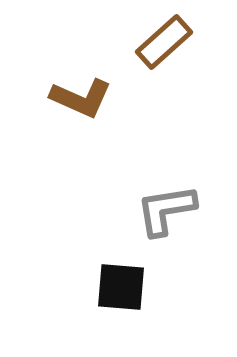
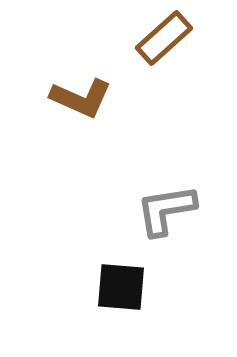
brown rectangle: moved 4 px up
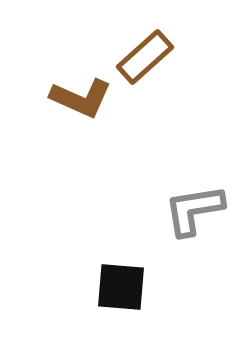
brown rectangle: moved 19 px left, 19 px down
gray L-shape: moved 28 px right
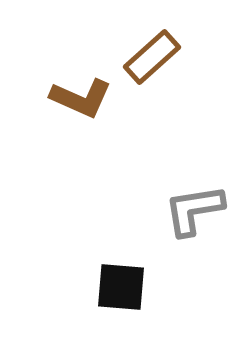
brown rectangle: moved 7 px right
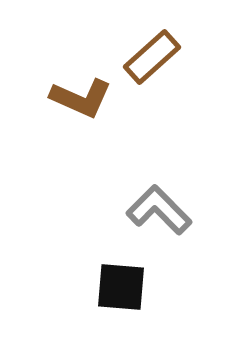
gray L-shape: moved 35 px left; rotated 54 degrees clockwise
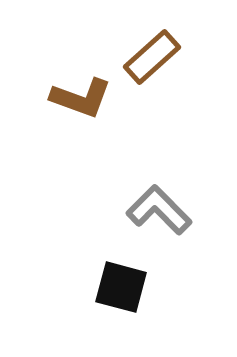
brown L-shape: rotated 4 degrees counterclockwise
black square: rotated 10 degrees clockwise
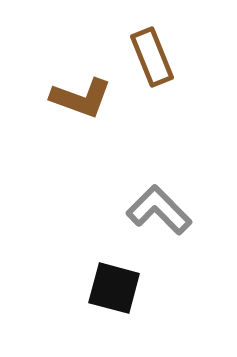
brown rectangle: rotated 70 degrees counterclockwise
black square: moved 7 px left, 1 px down
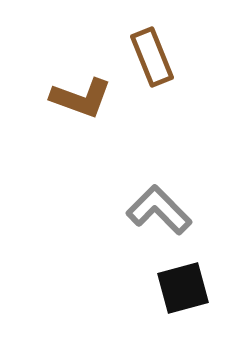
black square: moved 69 px right; rotated 30 degrees counterclockwise
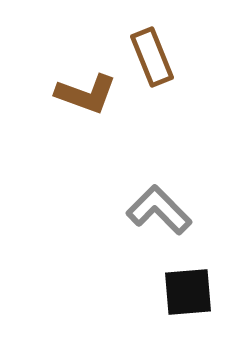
brown L-shape: moved 5 px right, 4 px up
black square: moved 5 px right, 4 px down; rotated 10 degrees clockwise
